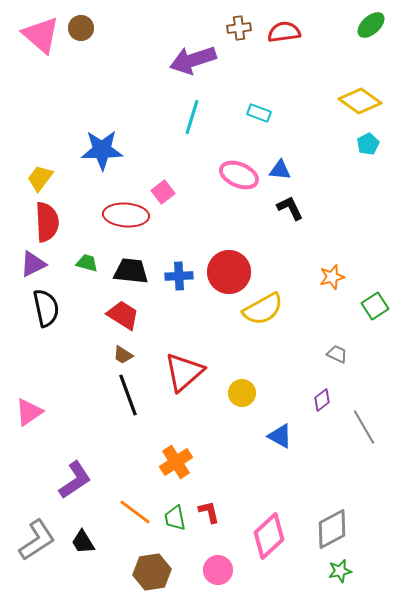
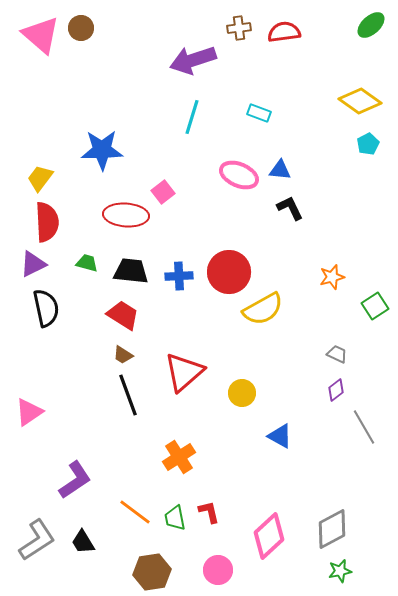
purple diamond at (322, 400): moved 14 px right, 10 px up
orange cross at (176, 462): moved 3 px right, 5 px up
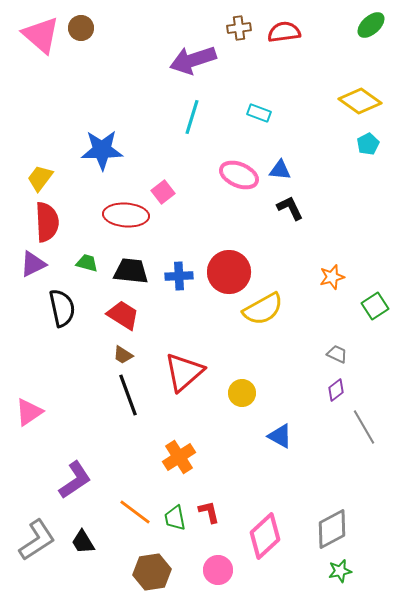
black semicircle at (46, 308): moved 16 px right
pink diamond at (269, 536): moved 4 px left
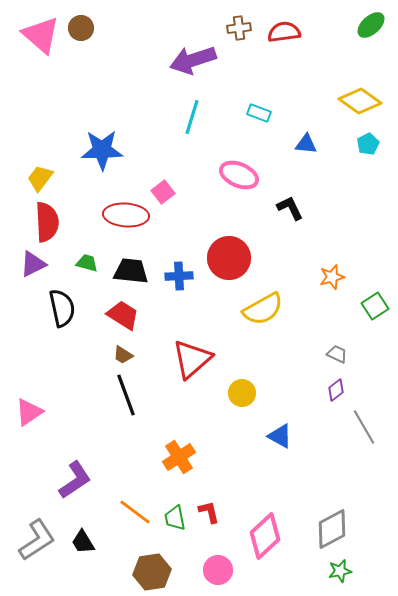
blue triangle at (280, 170): moved 26 px right, 26 px up
red circle at (229, 272): moved 14 px up
red triangle at (184, 372): moved 8 px right, 13 px up
black line at (128, 395): moved 2 px left
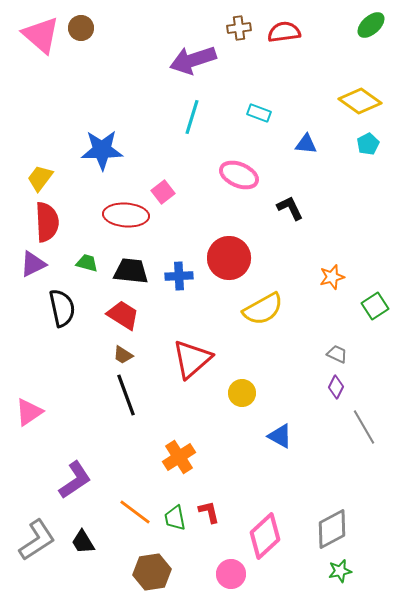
purple diamond at (336, 390): moved 3 px up; rotated 25 degrees counterclockwise
pink circle at (218, 570): moved 13 px right, 4 px down
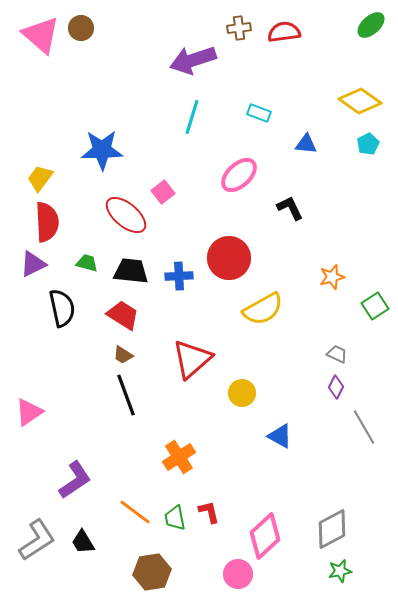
pink ellipse at (239, 175): rotated 66 degrees counterclockwise
red ellipse at (126, 215): rotated 36 degrees clockwise
pink circle at (231, 574): moved 7 px right
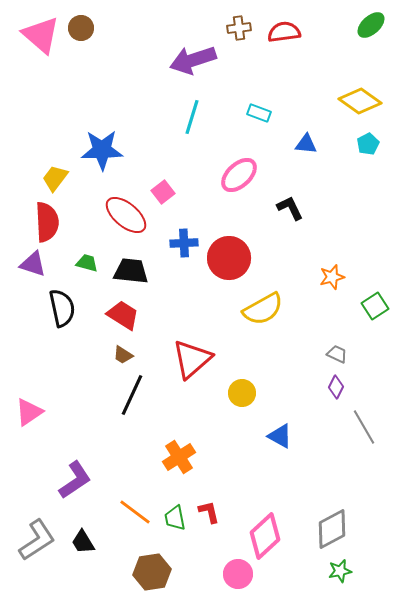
yellow trapezoid at (40, 178): moved 15 px right
purple triangle at (33, 264): rotated 44 degrees clockwise
blue cross at (179, 276): moved 5 px right, 33 px up
black line at (126, 395): moved 6 px right; rotated 45 degrees clockwise
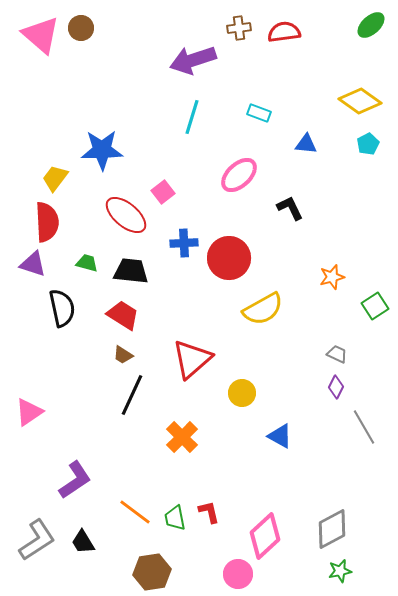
orange cross at (179, 457): moved 3 px right, 20 px up; rotated 12 degrees counterclockwise
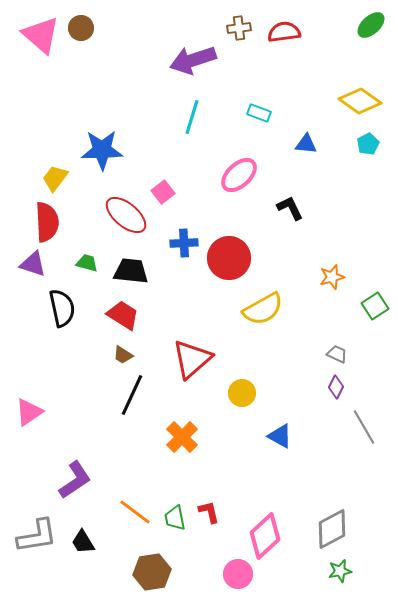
gray L-shape at (37, 540): moved 4 px up; rotated 24 degrees clockwise
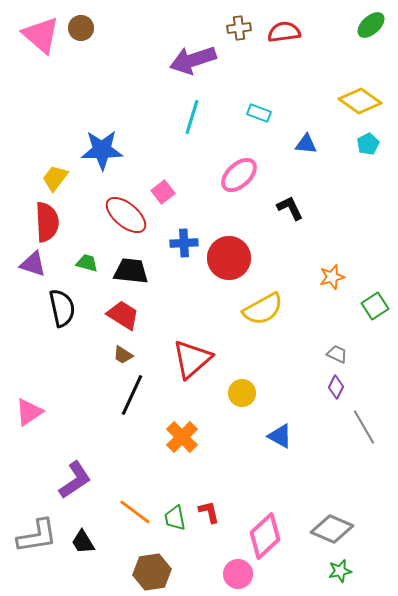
gray diamond at (332, 529): rotated 51 degrees clockwise
